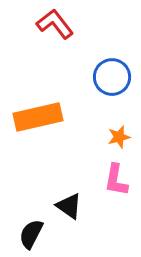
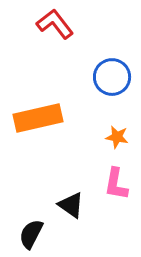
orange rectangle: moved 1 px down
orange star: moved 2 px left; rotated 25 degrees clockwise
pink L-shape: moved 4 px down
black triangle: moved 2 px right, 1 px up
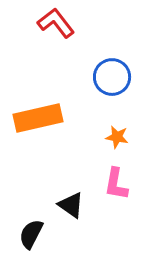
red L-shape: moved 1 px right, 1 px up
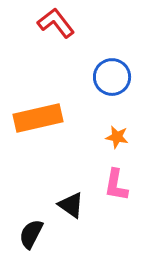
pink L-shape: moved 1 px down
